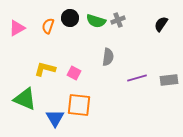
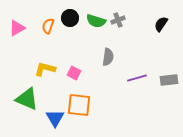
green triangle: moved 2 px right
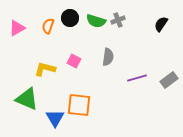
pink square: moved 12 px up
gray rectangle: rotated 30 degrees counterclockwise
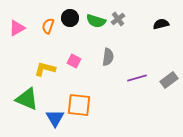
gray cross: moved 1 px up; rotated 16 degrees counterclockwise
black semicircle: rotated 42 degrees clockwise
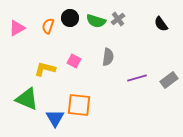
black semicircle: rotated 112 degrees counterclockwise
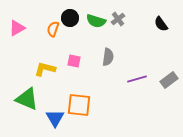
orange semicircle: moved 5 px right, 3 px down
pink square: rotated 16 degrees counterclockwise
purple line: moved 1 px down
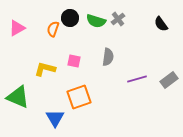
green triangle: moved 9 px left, 2 px up
orange square: moved 8 px up; rotated 25 degrees counterclockwise
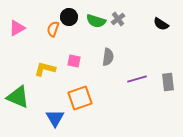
black circle: moved 1 px left, 1 px up
black semicircle: rotated 21 degrees counterclockwise
gray rectangle: moved 1 px left, 2 px down; rotated 60 degrees counterclockwise
orange square: moved 1 px right, 1 px down
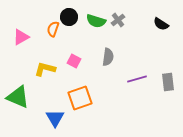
gray cross: moved 1 px down
pink triangle: moved 4 px right, 9 px down
pink square: rotated 16 degrees clockwise
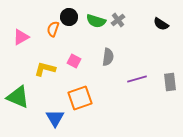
gray rectangle: moved 2 px right
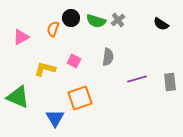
black circle: moved 2 px right, 1 px down
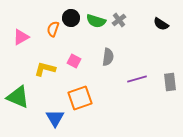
gray cross: moved 1 px right
